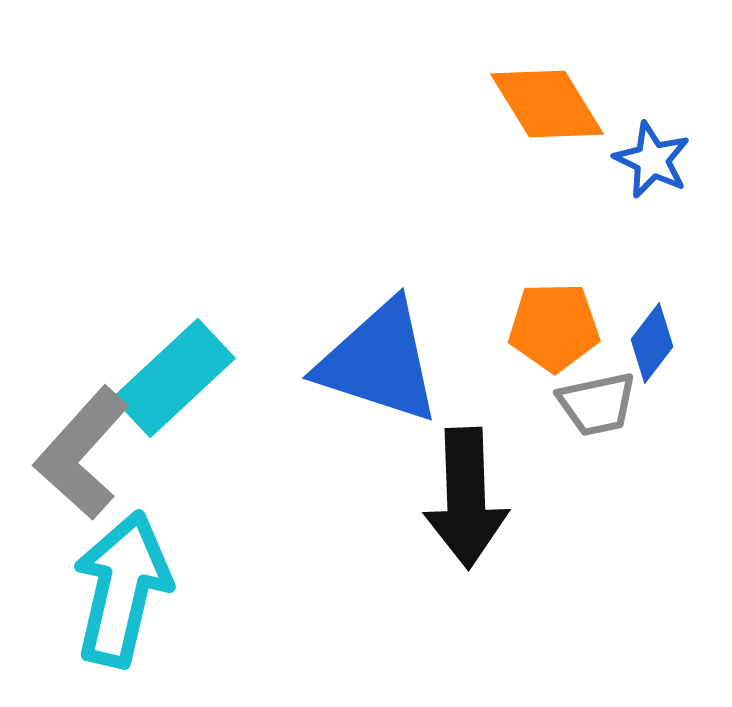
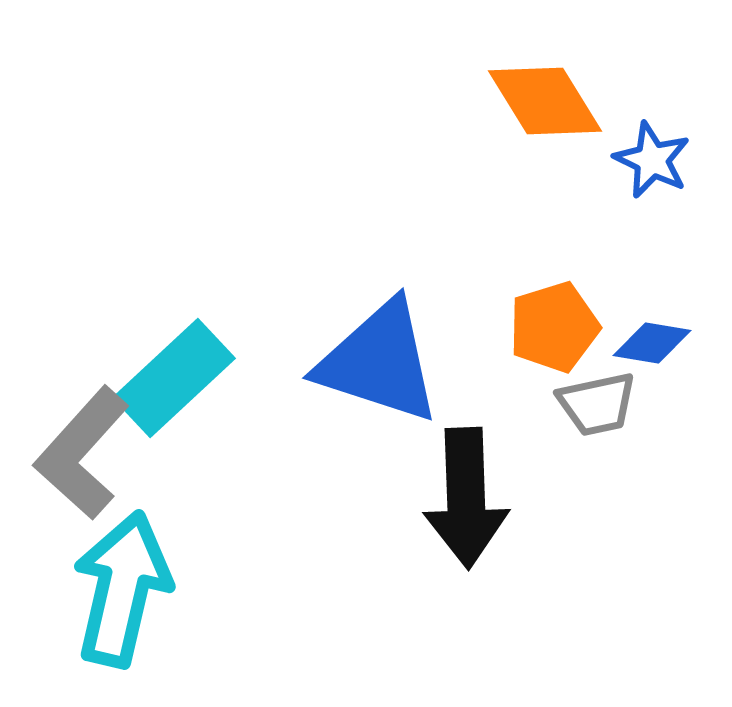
orange diamond: moved 2 px left, 3 px up
orange pentagon: rotated 16 degrees counterclockwise
blue diamond: rotated 62 degrees clockwise
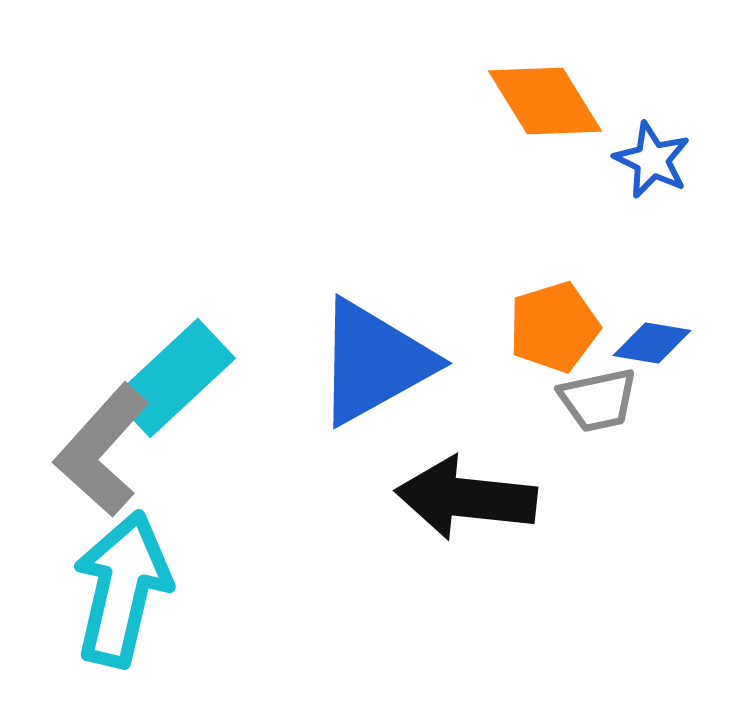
blue triangle: moved 5 px left; rotated 47 degrees counterclockwise
gray trapezoid: moved 1 px right, 4 px up
gray L-shape: moved 20 px right, 3 px up
black arrow: rotated 98 degrees clockwise
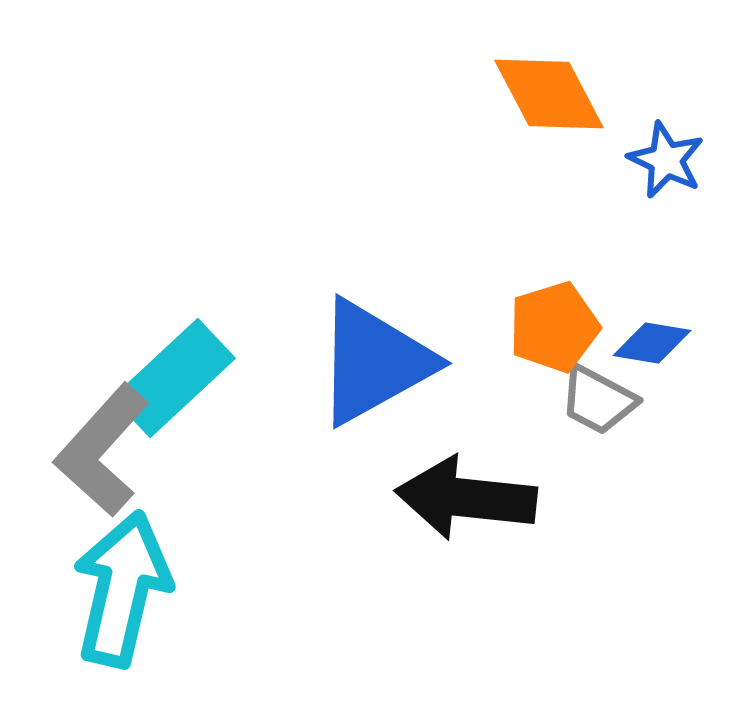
orange diamond: moved 4 px right, 7 px up; rotated 4 degrees clockwise
blue star: moved 14 px right
gray trapezoid: rotated 40 degrees clockwise
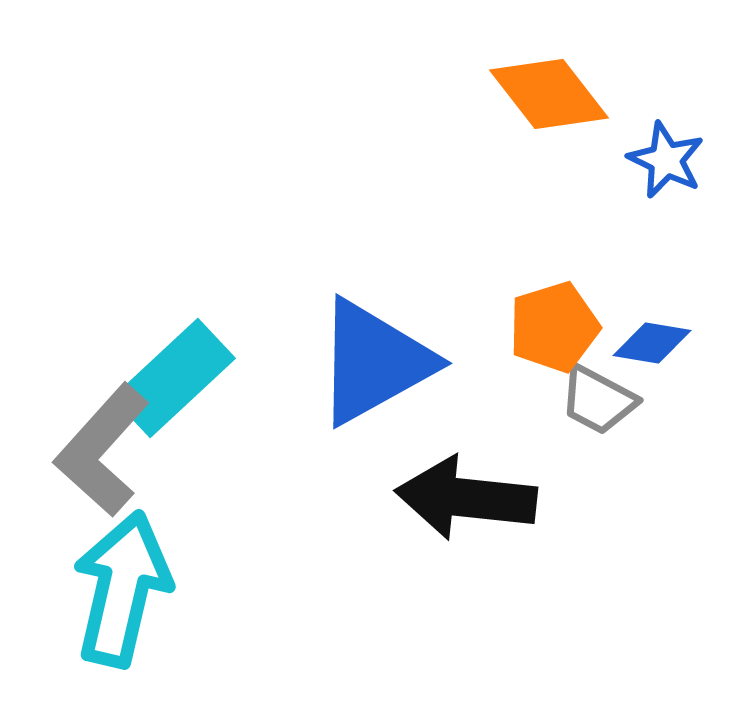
orange diamond: rotated 10 degrees counterclockwise
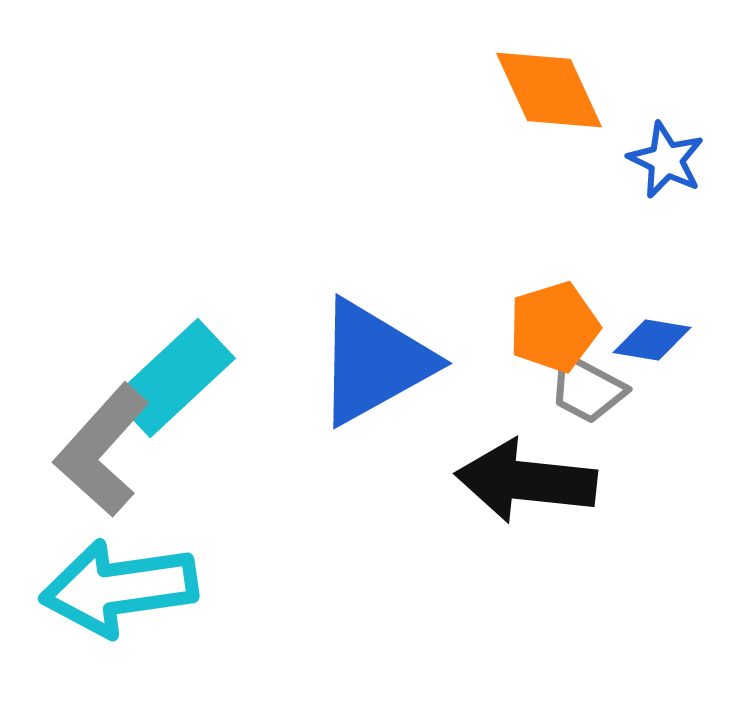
orange diamond: moved 4 px up; rotated 13 degrees clockwise
blue diamond: moved 3 px up
gray trapezoid: moved 11 px left, 11 px up
black arrow: moved 60 px right, 17 px up
cyan arrow: moved 3 px left, 1 px up; rotated 111 degrees counterclockwise
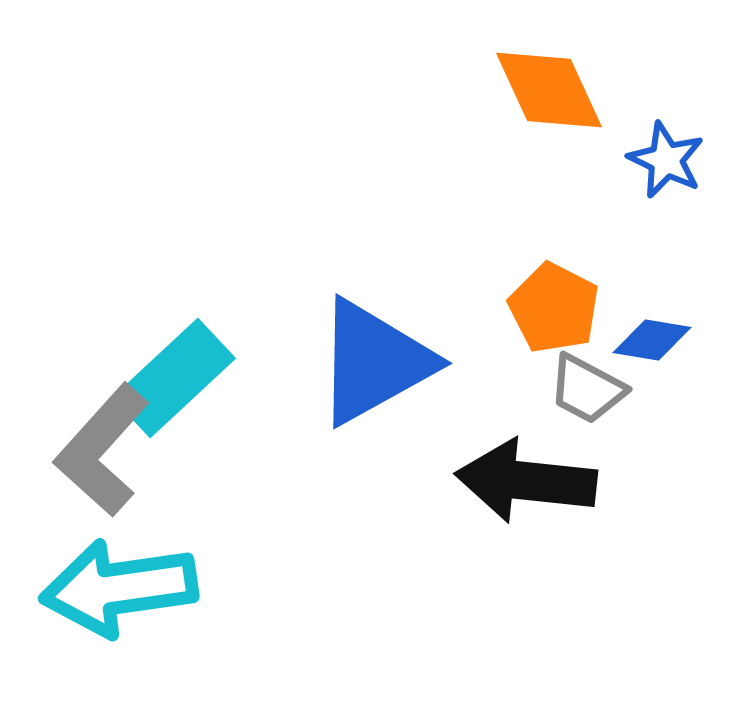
orange pentagon: moved 19 px up; rotated 28 degrees counterclockwise
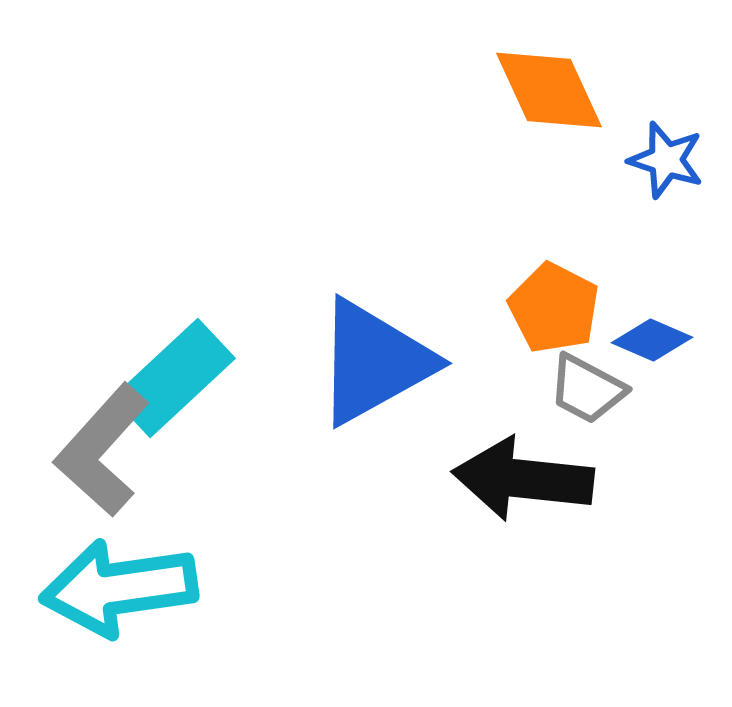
blue star: rotated 8 degrees counterclockwise
blue diamond: rotated 14 degrees clockwise
black arrow: moved 3 px left, 2 px up
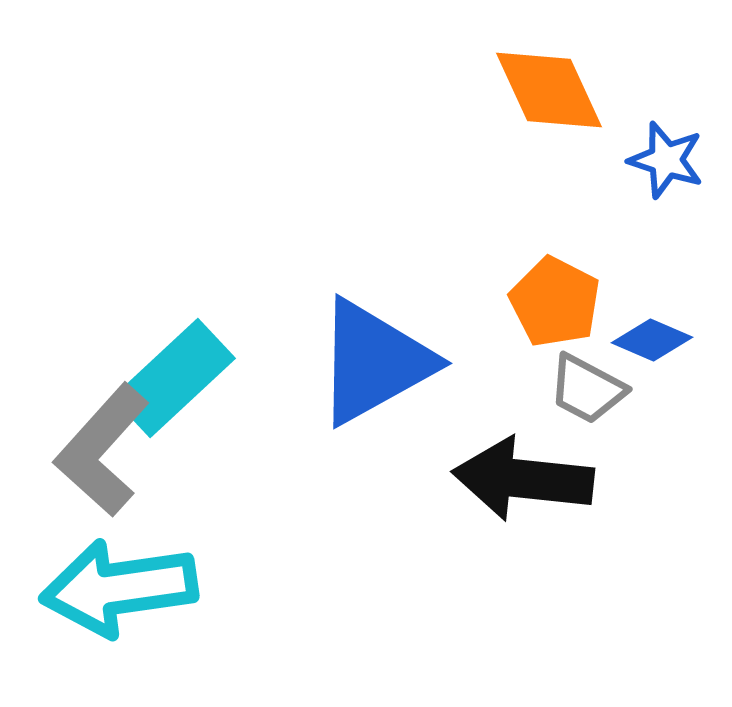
orange pentagon: moved 1 px right, 6 px up
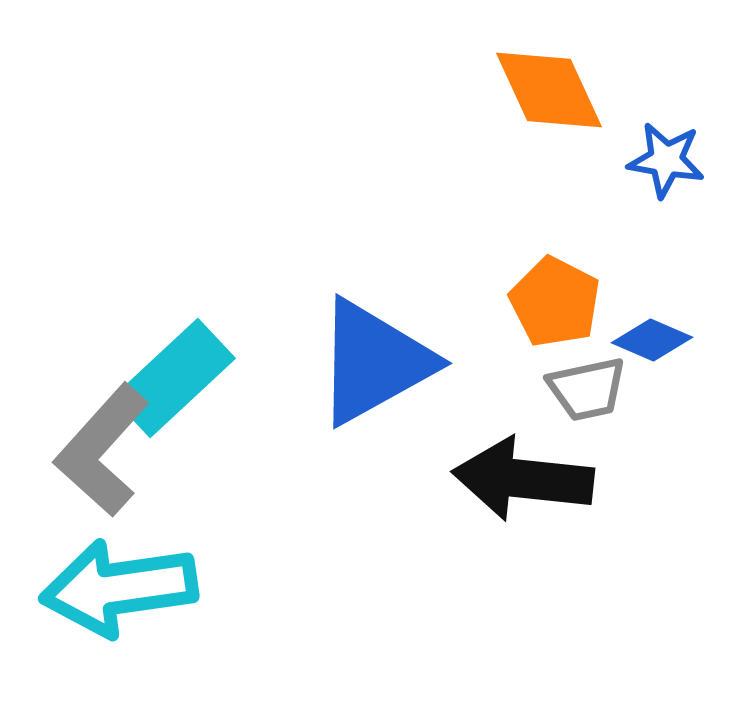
blue star: rotated 8 degrees counterclockwise
gray trapezoid: rotated 40 degrees counterclockwise
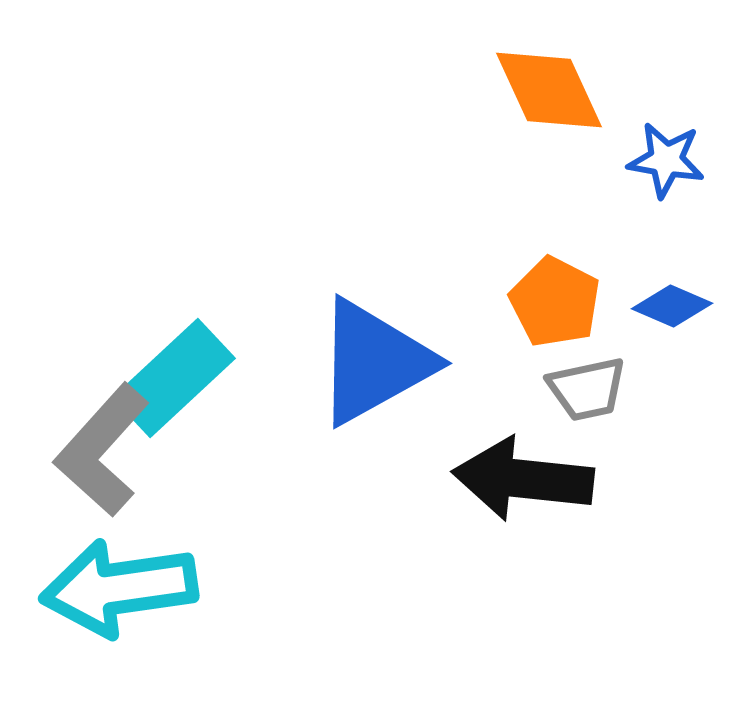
blue diamond: moved 20 px right, 34 px up
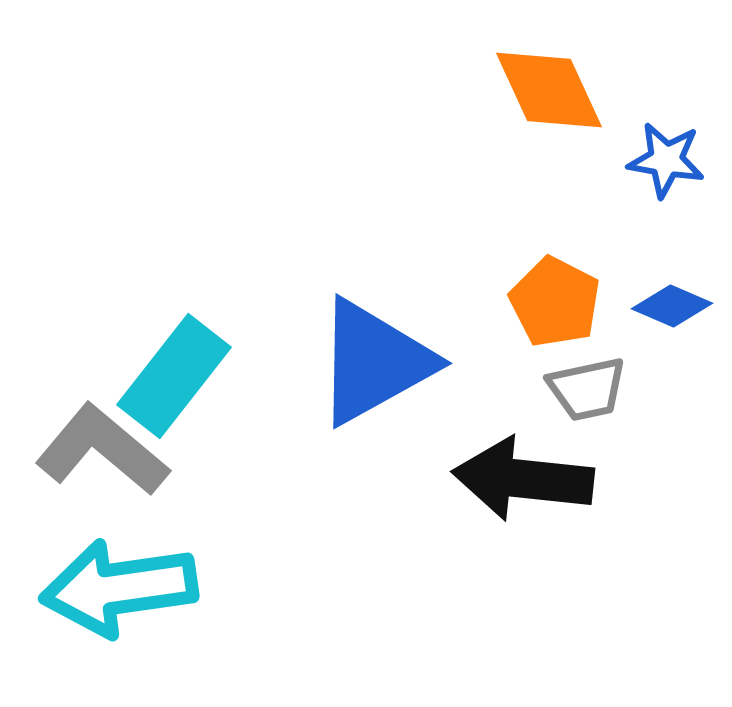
cyan rectangle: moved 2 px up; rotated 9 degrees counterclockwise
gray L-shape: rotated 88 degrees clockwise
